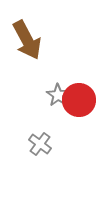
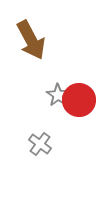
brown arrow: moved 4 px right
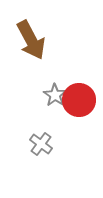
gray star: moved 3 px left
gray cross: moved 1 px right
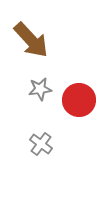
brown arrow: rotated 15 degrees counterclockwise
gray star: moved 15 px left, 6 px up; rotated 30 degrees clockwise
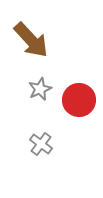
gray star: rotated 15 degrees counterclockwise
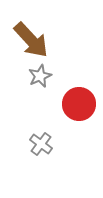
gray star: moved 13 px up
red circle: moved 4 px down
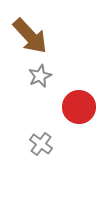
brown arrow: moved 1 px left, 4 px up
red circle: moved 3 px down
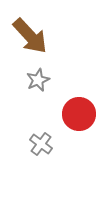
gray star: moved 2 px left, 4 px down
red circle: moved 7 px down
